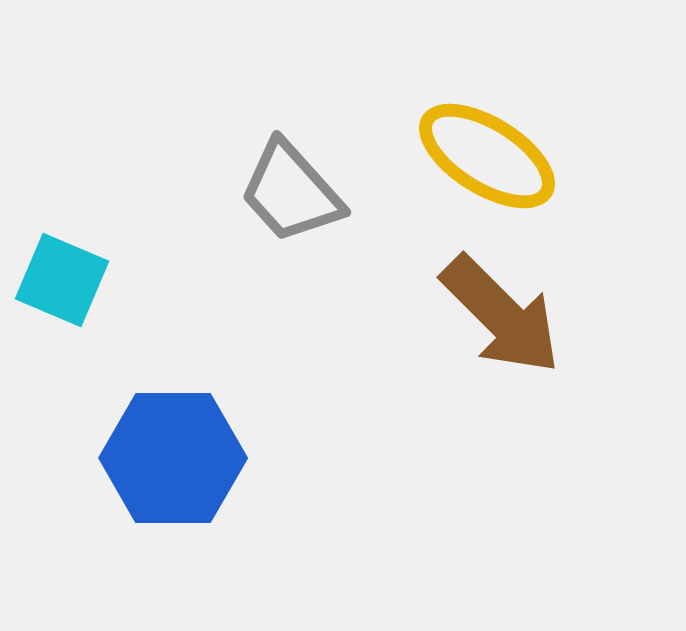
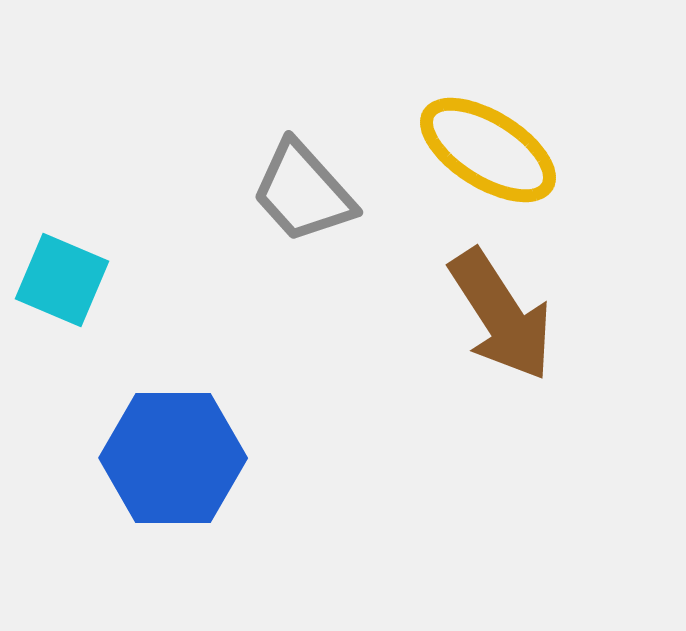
yellow ellipse: moved 1 px right, 6 px up
gray trapezoid: moved 12 px right
brown arrow: rotated 12 degrees clockwise
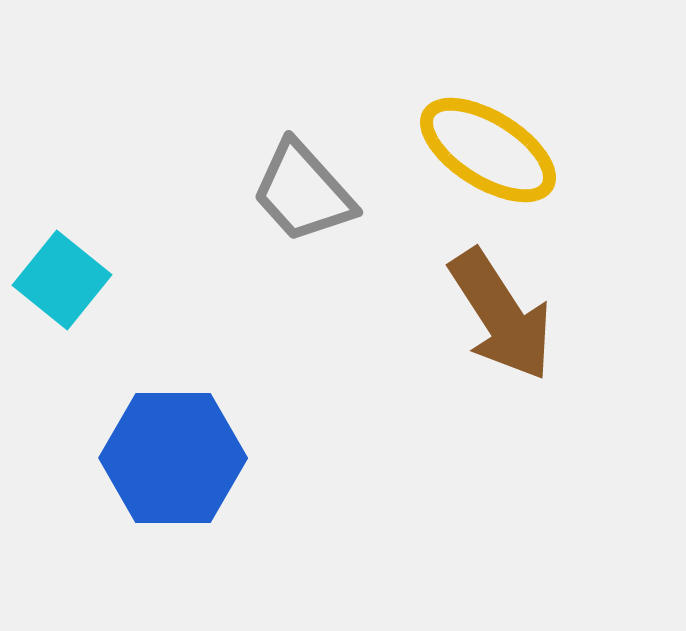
cyan square: rotated 16 degrees clockwise
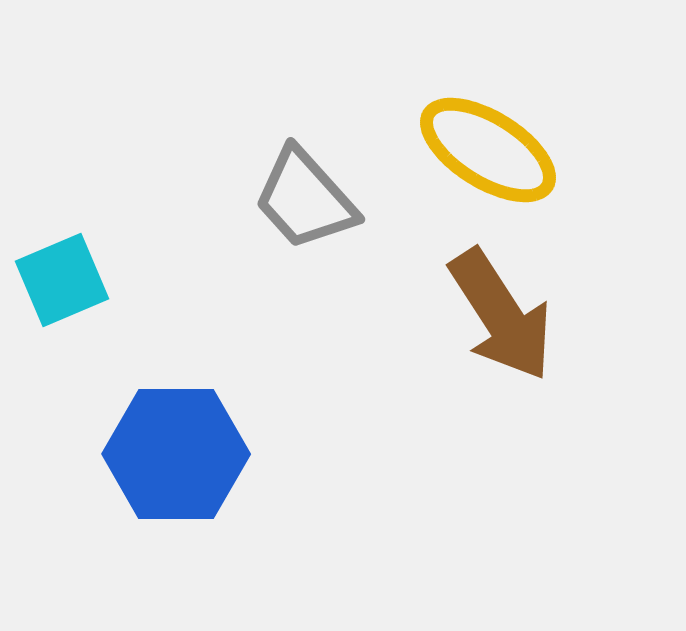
gray trapezoid: moved 2 px right, 7 px down
cyan square: rotated 28 degrees clockwise
blue hexagon: moved 3 px right, 4 px up
